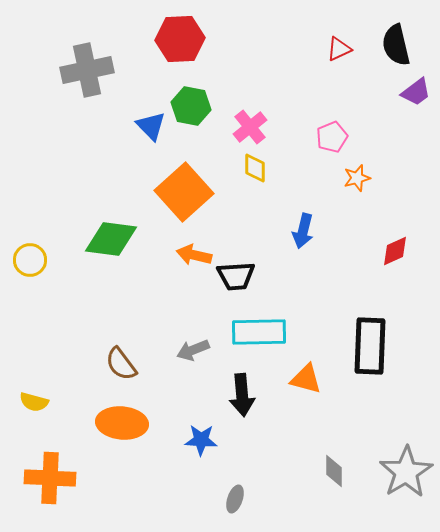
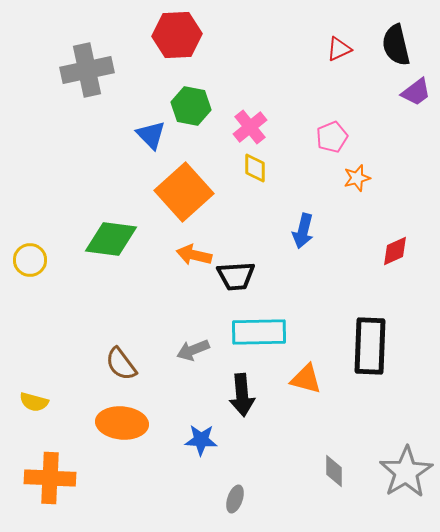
red hexagon: moved 3 px left, 4 px up
blue triangle: moved 9 px down
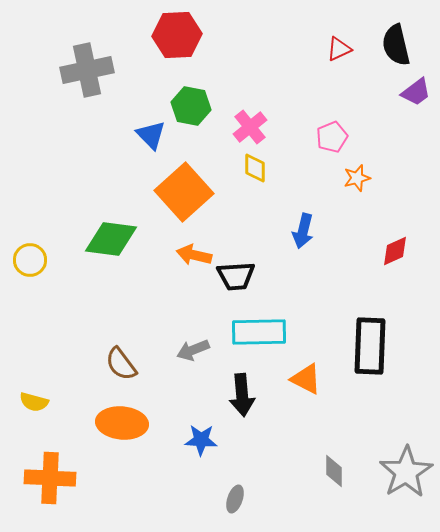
orange triangle: rotated 12 degrees clockwise
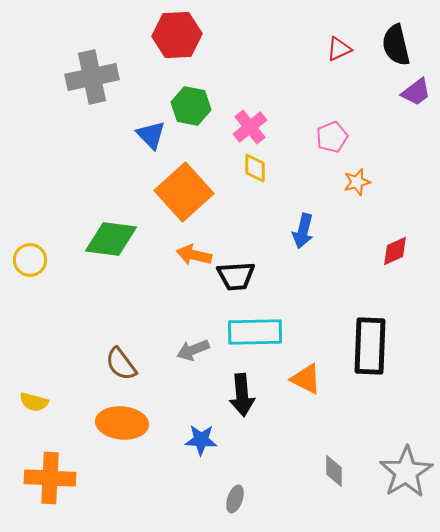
gray cross: moved 5 px right, 7 px down
orange star: moved 4 px down
cyan rectangle: moved 4 px left
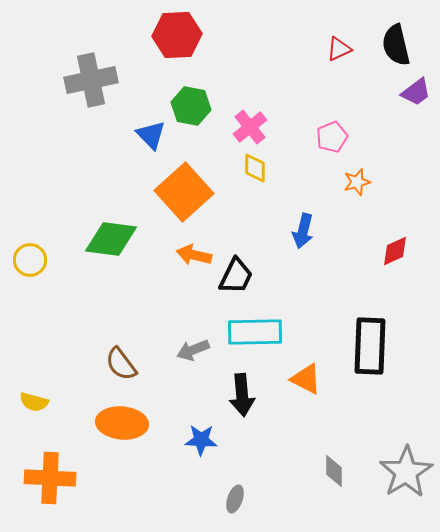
gray cross: moved 1 px left, 3 px down
black trapezoid: rotated 60 degrees counterclockwise
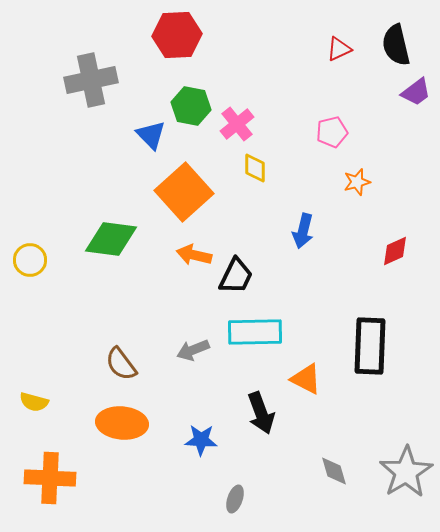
pink cross: moved 13 px left, 3 px up
pink pentagon: moved 5 px up; rotated 8 degrees clockwise
black arrow: moved 19 px right, 18 px down; rotated 15 degrees counterclockwise
gray diamond: rotated 16 degrees counterclockwise
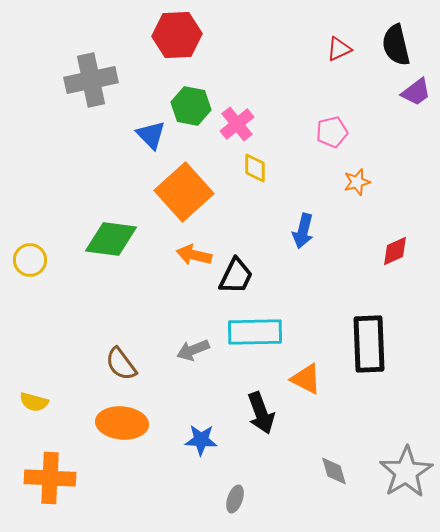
black rectangle: moved 1 px left, 2 px up; rotated 4 degrees counterclockwise
